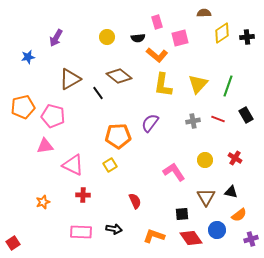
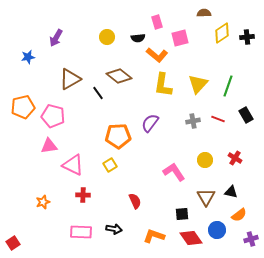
pink triangle at (45, 146): moved 4 px right
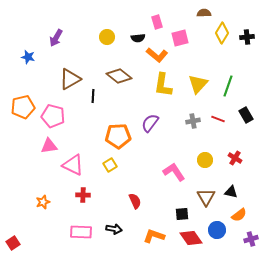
yellow diamond at (222, 33): rotated 25 degrees counterclockwise
blue star at (28, 57): rotated 24 degrees clockwise
black line at (98, 93): moved 5 px left, 3 px down; rotated 40 degrees clockwise
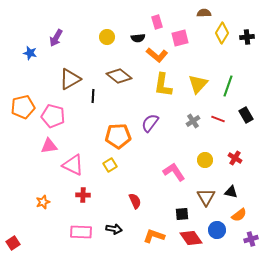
blue star at (28, 57): moved 2 px right, 4 px up
gray cross at (193, 121): rotated 24 degrees counterclockwise
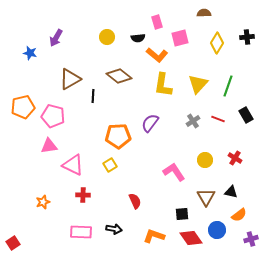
yellow diamond at (222, 33): moved 5 px left, 10 px down
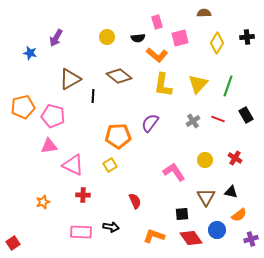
black arrow at (114, 229): moved 3 px left, 2 px up
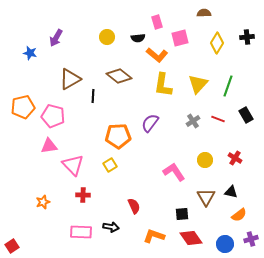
pink triangle at (73, 165): rotated 20 degrees clockwise
red semicircle at (135, 201): moved 1 px left, 5 px down
blue circle at (217, 230): moved 8 px right, 14 px down
red square at (13, 243): moved 1 px left, 3 px down
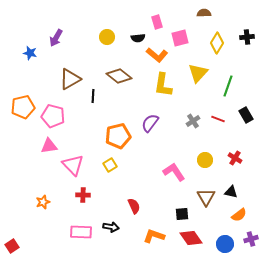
yellow triangle at (198, 84): moved 11 px up
orange pentagon at (118, 136): rotated 10 degrees counterclockwise
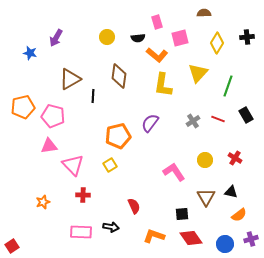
brown diamond at (119, 76): rotated 60 degrees clockwise
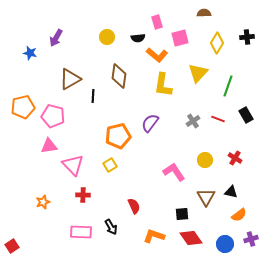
black arrow at (111, 227): rotated 49 degrees clockwise
